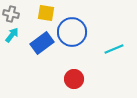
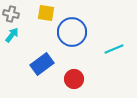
blue rectangle: moved 21 px down
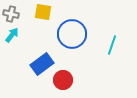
yellow square: moved 3 px left, 1 px up
blue circle: moved 2 px down
cyan line: moved 2 px left, 4 px up; rotated 48 degrees counterclockwise
red circle: moved 11 px left, 1 px down
